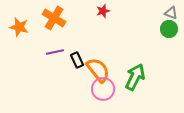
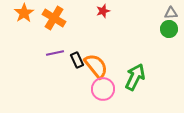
gray triangle: rotated 24 degrees counterclockwise
orange star: moved 5 px right, 14 px up; rotated 24 degrees clockwise
purple line: moved 1 px down
orange semicircle: moved 2 px left, 4 px up
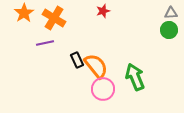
green circle: moved 1 px down
purple line: moved 10 px left, 10 px up
green arrow: rotated 48 degrees counterclockwise
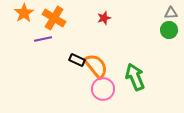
red star: moved 1 px right, 7 px down
purple line: moved 2 px left, 4 px up
black rectangle: rotated 42 degrees counterclockwise
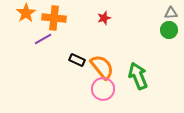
orange star: moved 2 px right
orange cross: rotated 25 degrees counterclockwise
purple line: rotated 18 degrees counterclockwise
orange semicircle: moved 6 px right, 1 px down
green arrow: moved 3 px right, 1 px up
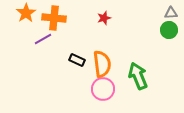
orange semicircle: moved 3 px up; rotated 32 degrees clockwise
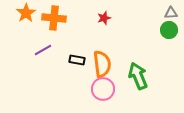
purple line: moved 11 px down
black rectangle: rotated 14 degrees counterclockwise
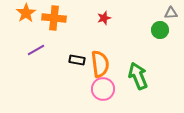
green circle: moved 9 px left
purple line: moved 7 px left
orange semicircle: moved 2 px left
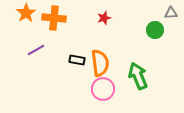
green circle: moved 5 px left
orange semicircle: moved 1 px up
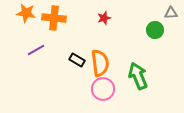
orange star: rotated 30 degrees counterclockwise
black rectangle: rotated 21 degrees clockwise
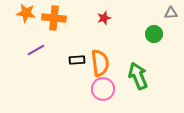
green circle: moved 1 px left, 4 px down
black rectangle: rotated 35 degrees counterclockwise
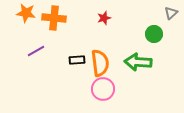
gray triangle: rotated 40 degrees counterclockwise
purple line: moved 1 px down
green arrow: moved 14 px up; rotated 64 degrees counterclockwise
